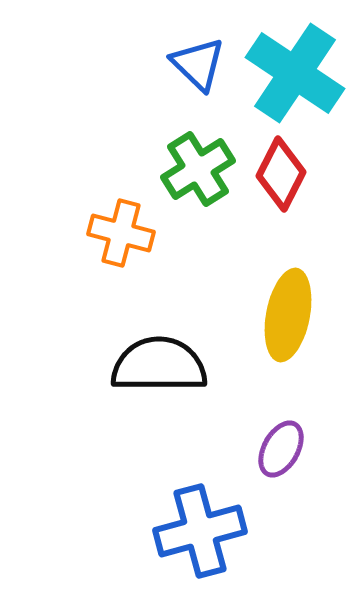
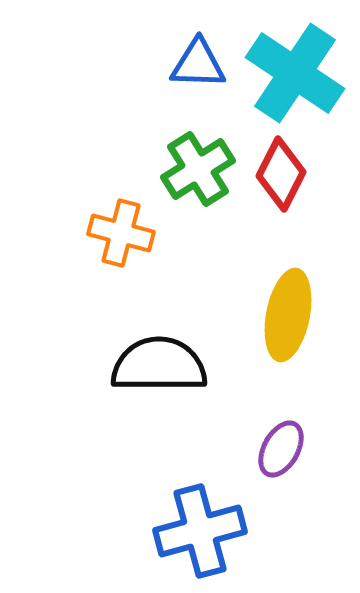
blue triangle: rotated 42 degrees counterclockwise
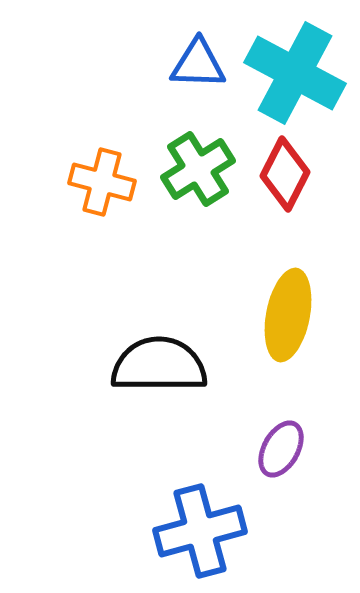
cyan cross: rotated 6 degrees counterclockwise
red diamond: moved 4 px right
orange cross: moved 19 px left, 51 px up
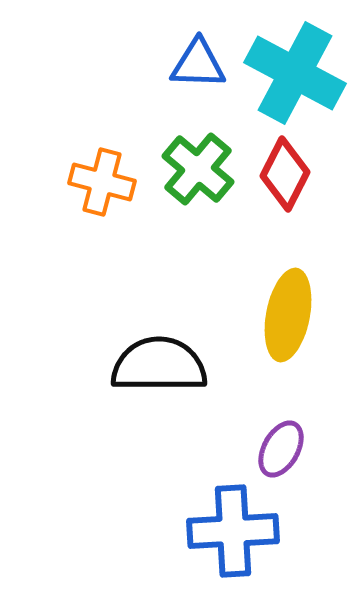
green cross: rotated 18 degrees counterclockwise
blue cross: moved 33 px right; rotated 12 degrees clockwise
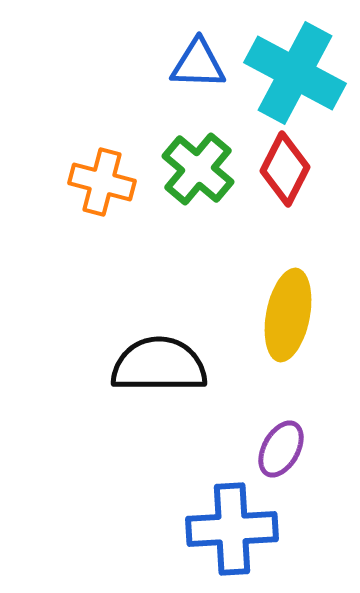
red diamond: moved 5 px up
blue cross: moved 1 px left, 2 px up
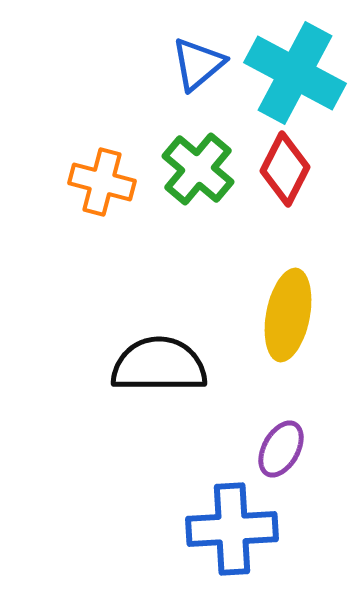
blue triangle: rotated 42 degrees counterclockwise
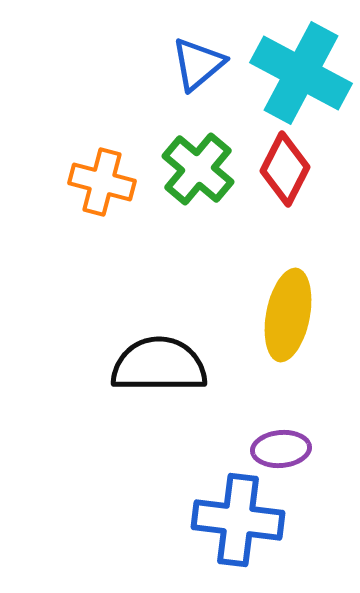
cyan cross: moved 6 px right
purple ellipse: rotated 56 degrees clockwise
blue cross: moved 6 px right, 9 px up; rotated 10 degrees clockwise
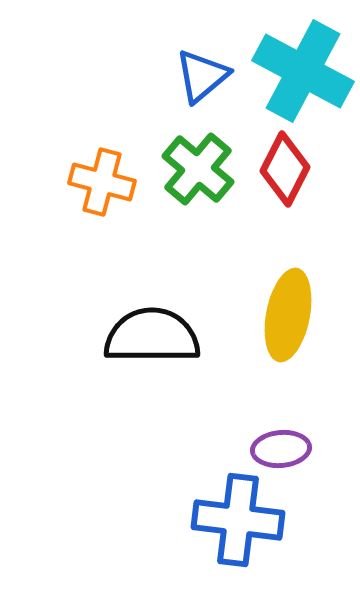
blue triangle: moved 4 px right, 12 px down
cyan cross: moved 2 px right, 2 px up
black semicircle: moved 7 px left, 29 px up
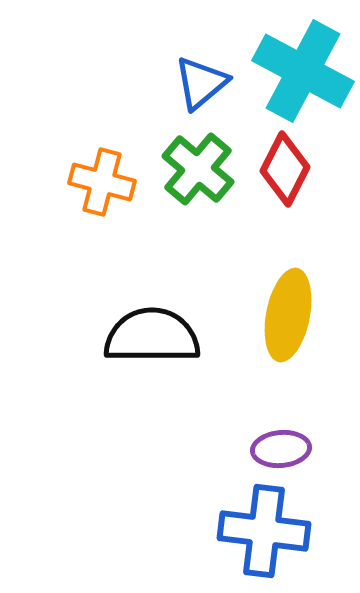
blue triangle: moved 1 px left, 7 px down
blue cross: moved 26 px right, 11 px down
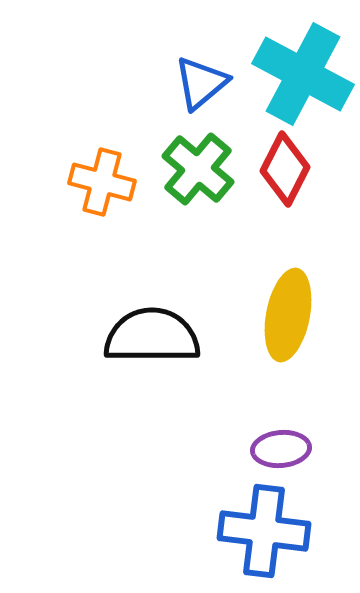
cyan cross: moved 3 px down
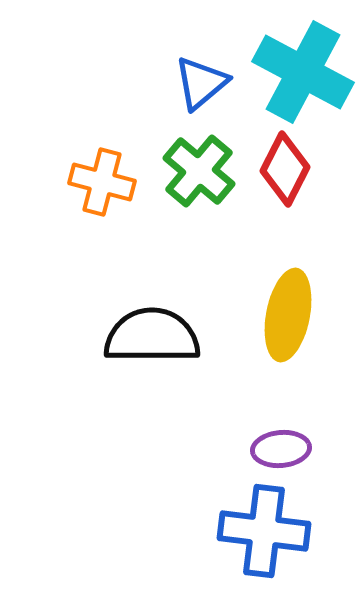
cyan cross: moved 2 px up
green cross: moved 1 px right, 2 px down
